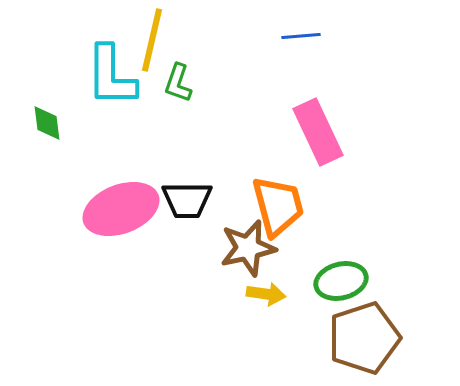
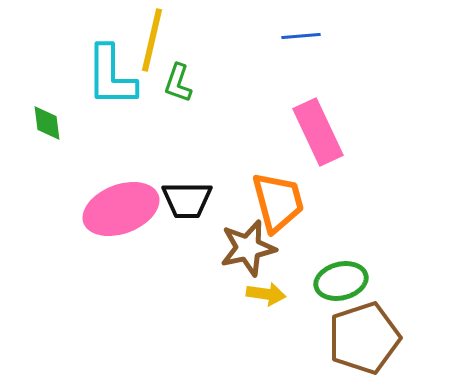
orange trapezoid: moved 4 px up
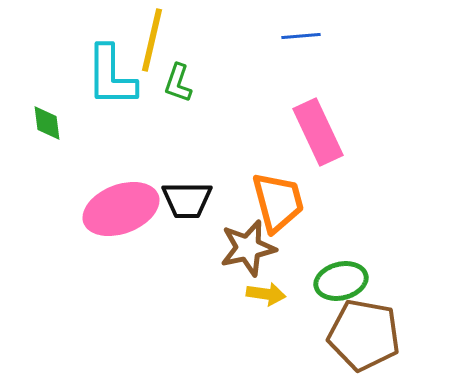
brown pentagon: moved 3 px up; rotated 28 degrees clockwise
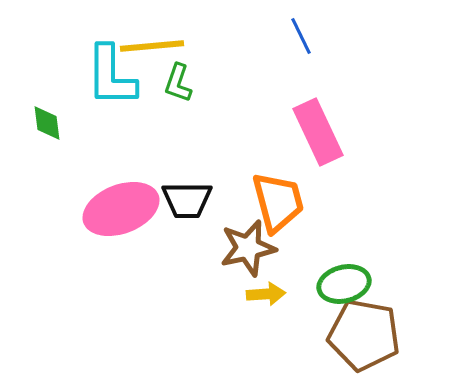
blue line: rotated 69 degrees clockwise
yellow line: moved 6 px down; rotated 72 degrees clockwise
green ellipse: moved 3 px right, 3 px down
yellow arrow: rotated 12 degrees counterclockwise
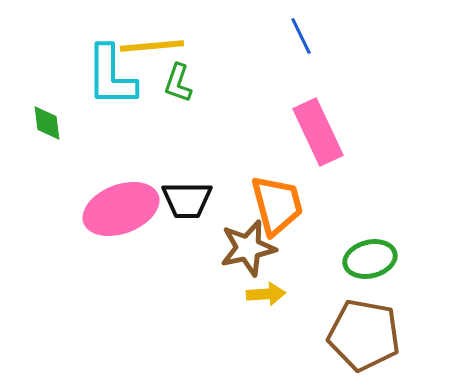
orange trapezoid: moved 1 px left, 3 px down
green ellipse: moved 26 px right, 25 px up
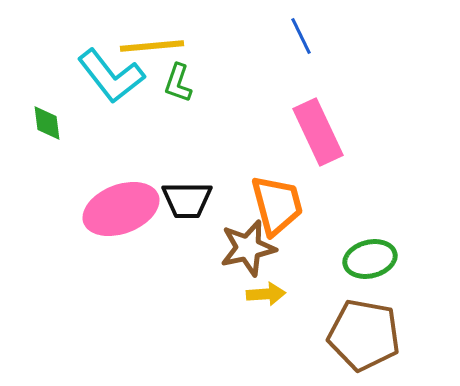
cyan L-shape: rotated 38 degrees counterclockwise
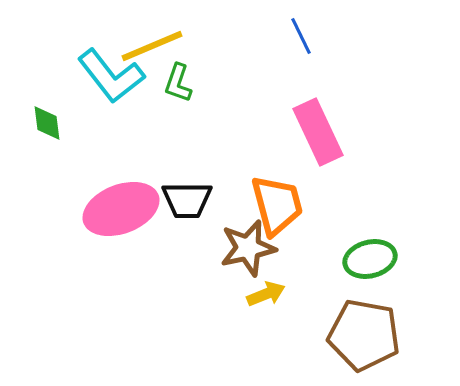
yellow line: rotated 18 degrees counterclockwise
yellow arrow: rotated 18 degrees counterclockwise
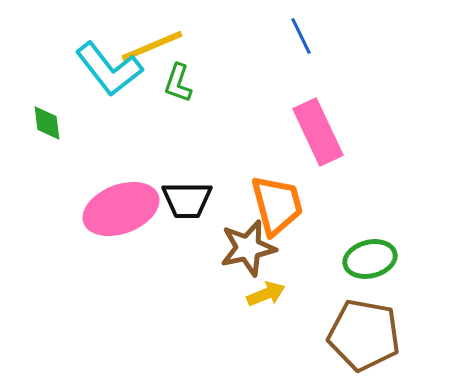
cyan L-shape: moved 2 px left, 7 px up
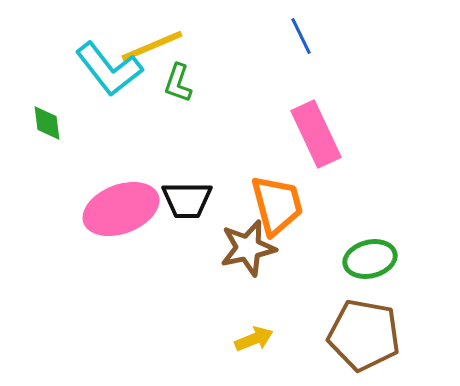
pink rectangle: moved 2 px left, 2 px down
yellow arrow: moved 12 px left, 45 px down
